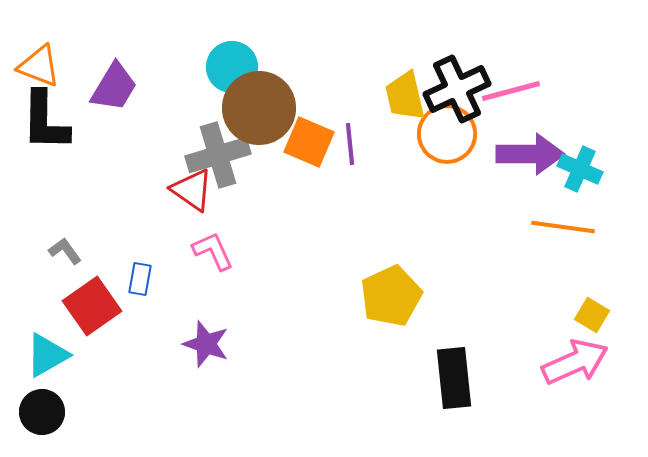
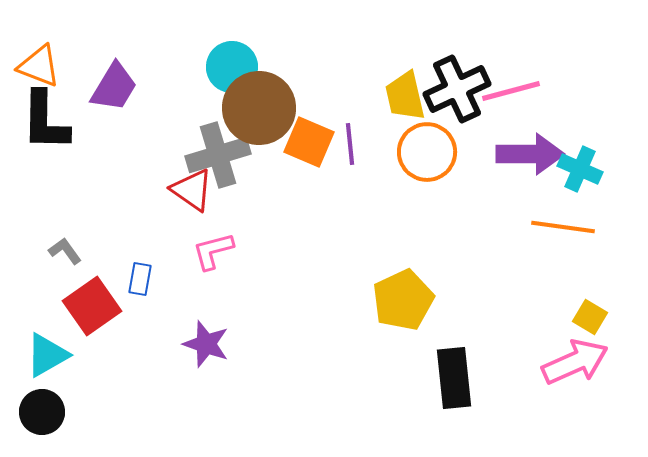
orange circle: moved 20 px left, 18 px down
pink L-shape: rotated 81 degrees counterclockwise
yellow pentagon: moved 12 px right, 4 px down
yellow square: moved 2 px left, 2 px down
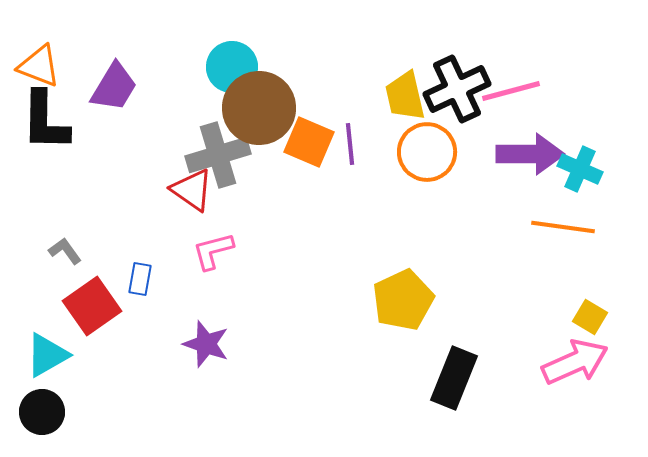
black rectangle: rotated 28 degrees clockwise
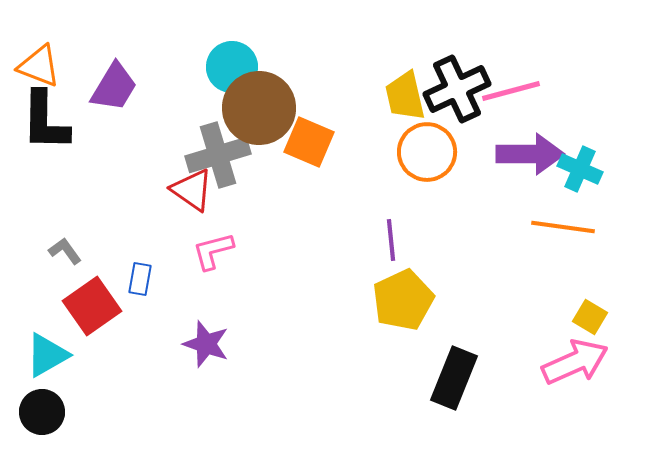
purple line: moved 41 px right, 96 px down
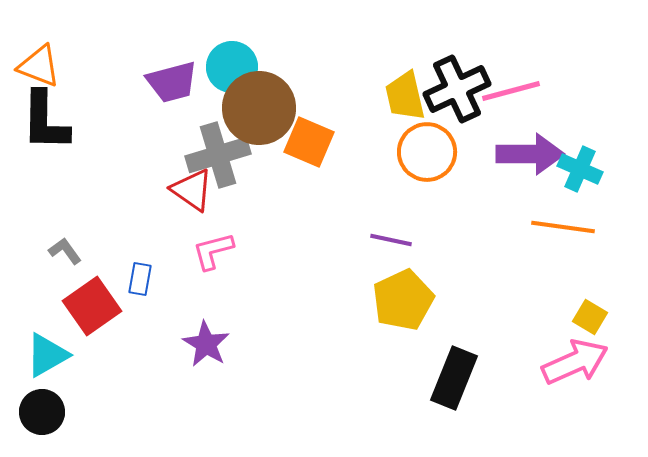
purple trapezoid: moved 58 px right, 5 px up; rotated 44 degrees clockwise
purple line: rotated 72 degrees counterclockwise
purple star: rotated 12 degrees clockwise
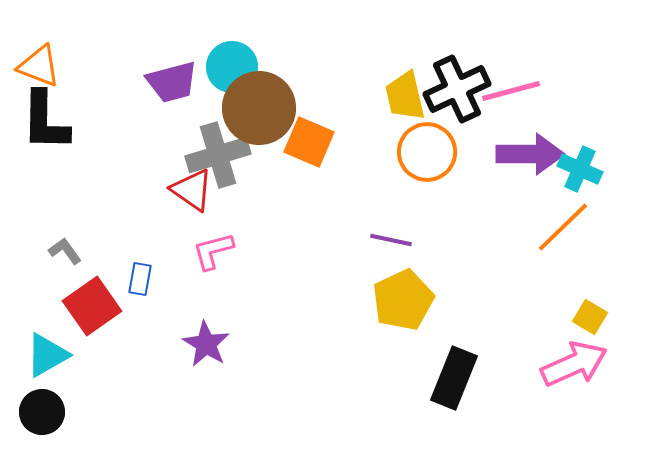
orange line: rotated 52 degrees counterclockwise
pink arrow: moved 1 px left, 2 px down
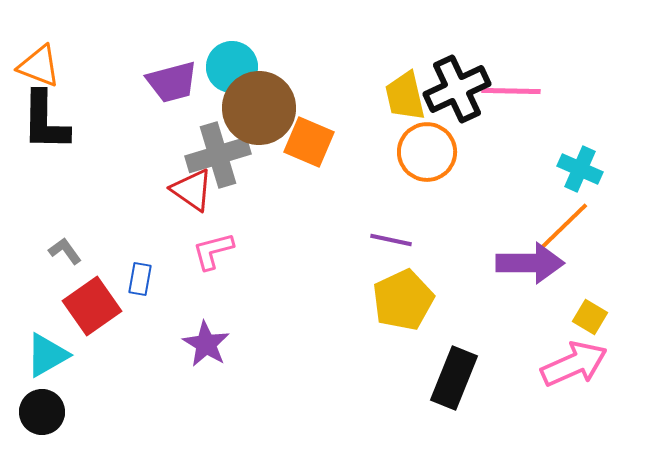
pink line: rotated 16 degrees clockwise
purple arrow: moved 109 px down
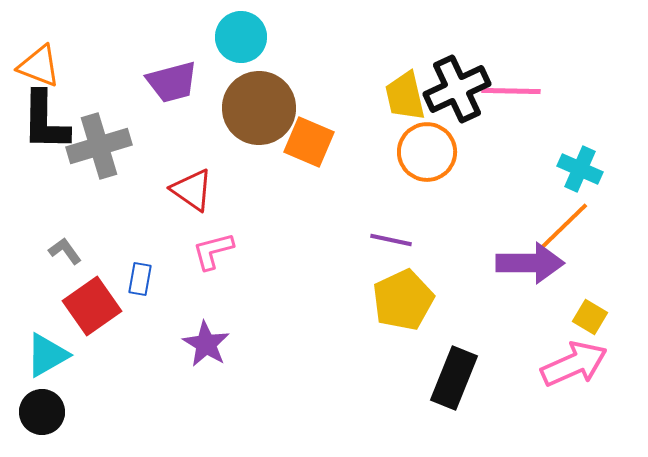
cyan circle: moved 9 px right, 30 px up
gray cross: moved 119 px left, 9 px up
